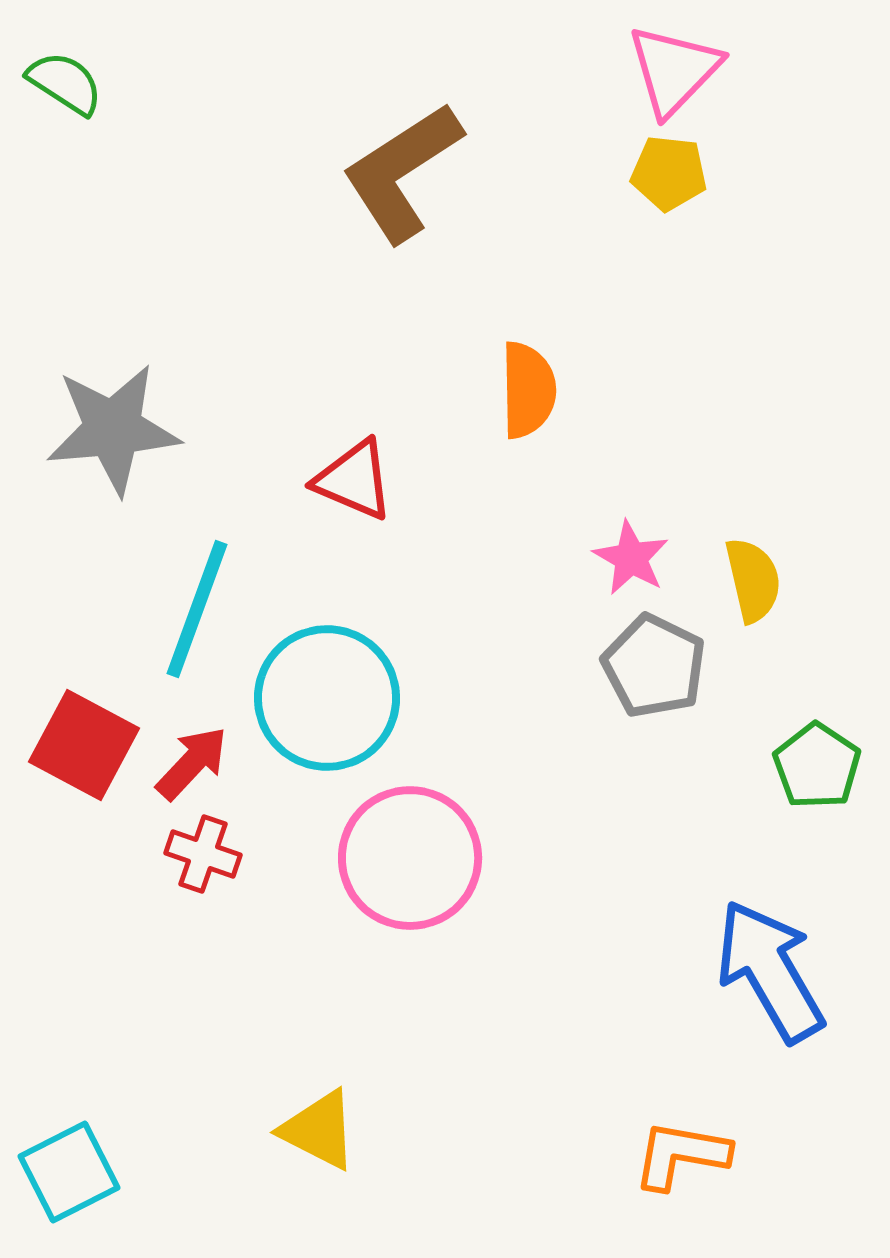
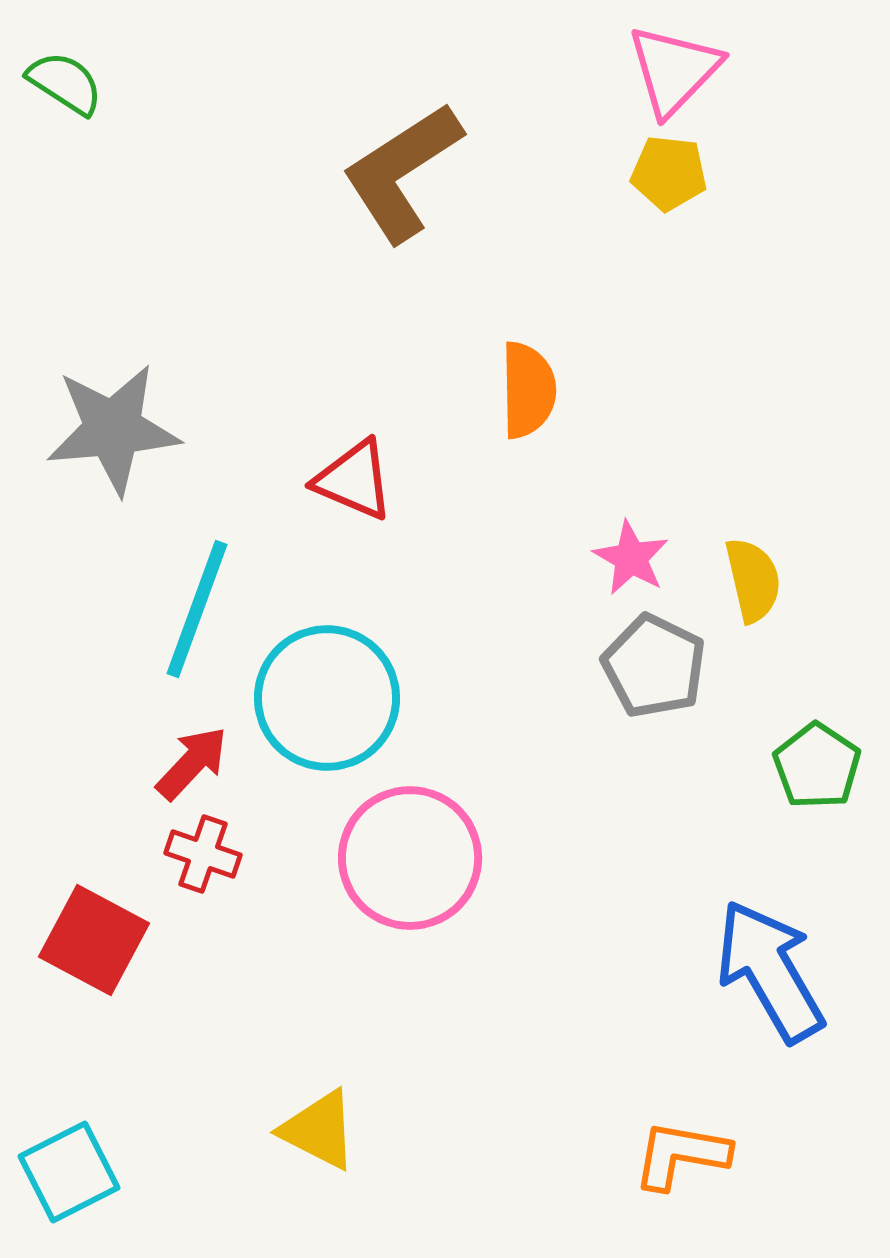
red square: moved 10 px right, 195 px down
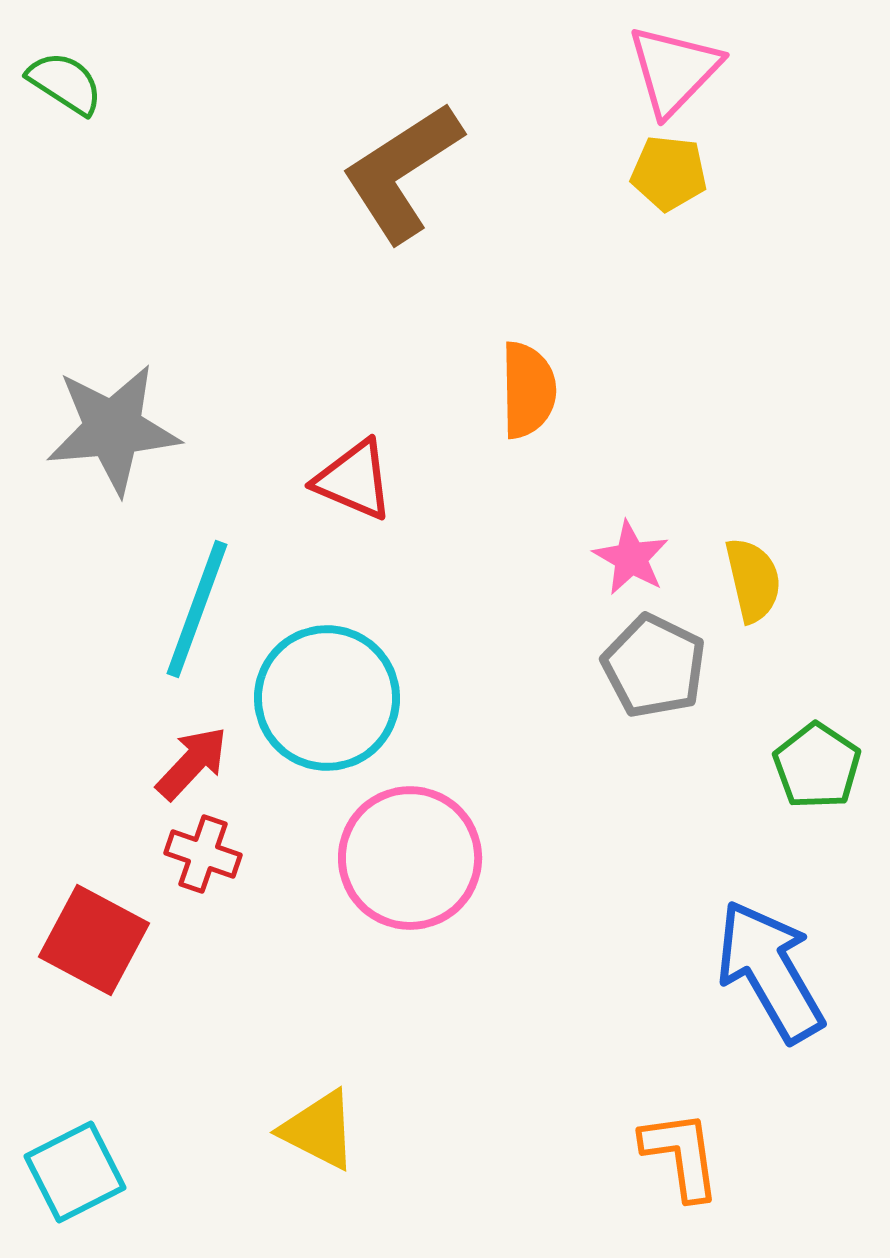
orange L-shape: rotated 72 degrees clockwise
cyan square: moved 6 px right
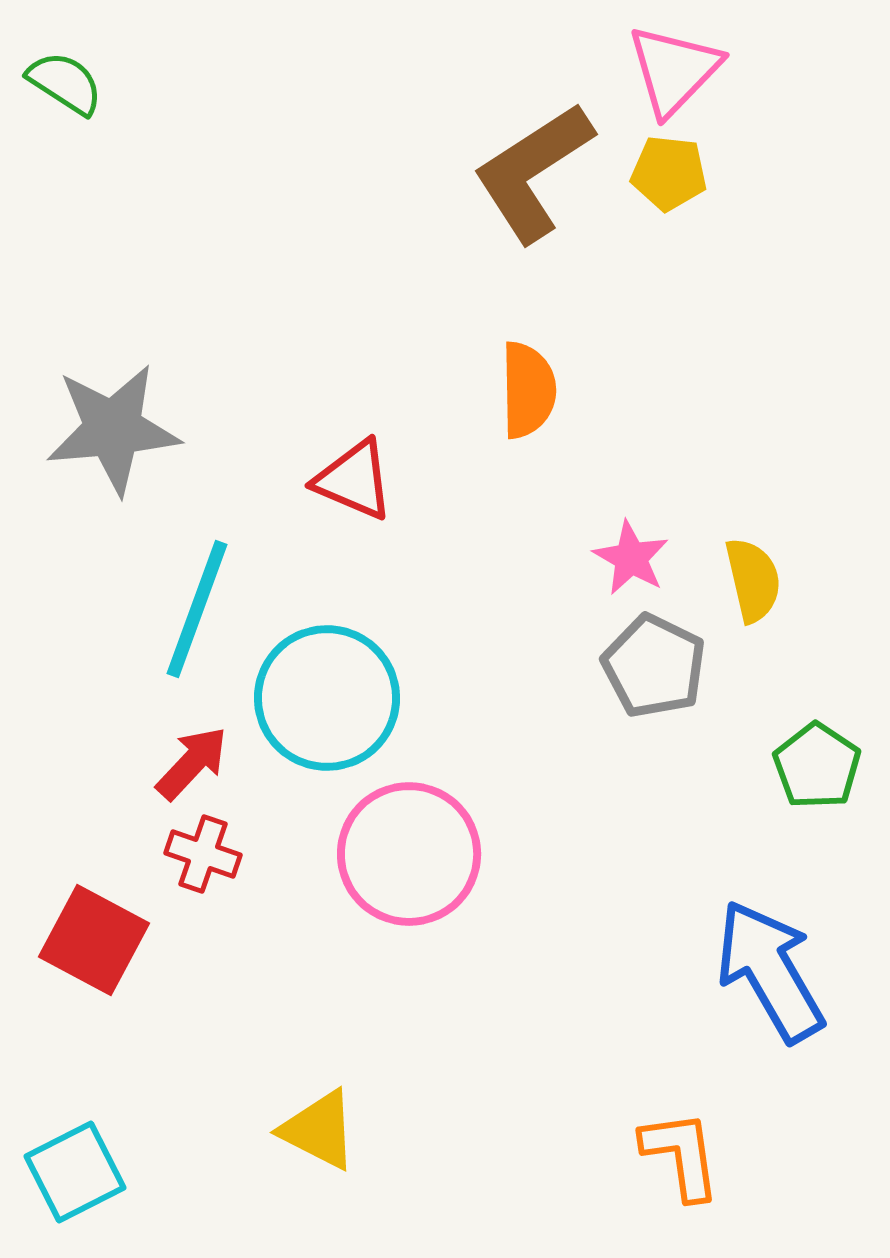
brown L-shape: moved 131 px right
pink circle: moved 1 px left, 4 px up
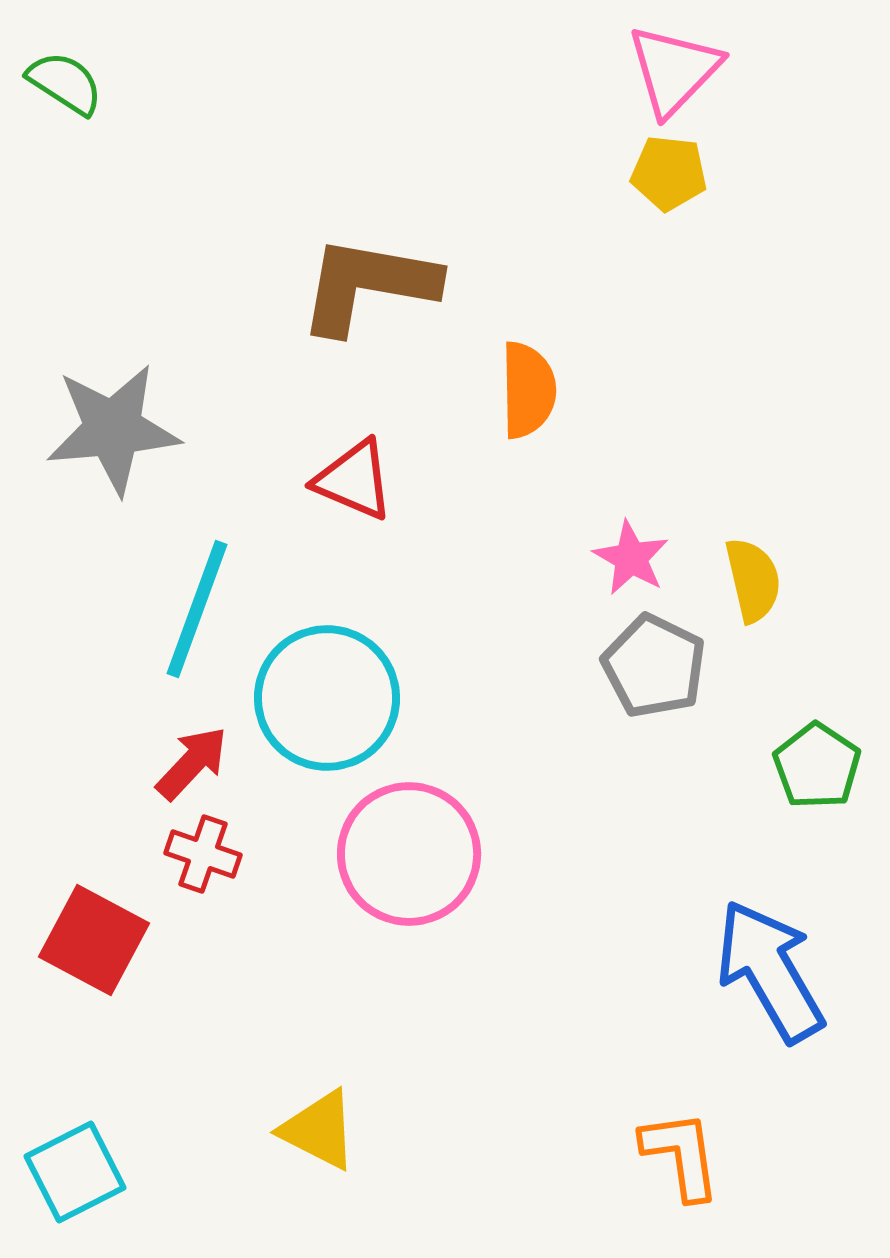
brown L-shape: moved 165 px left, 113 px down; rotated 43 degrees clockwise
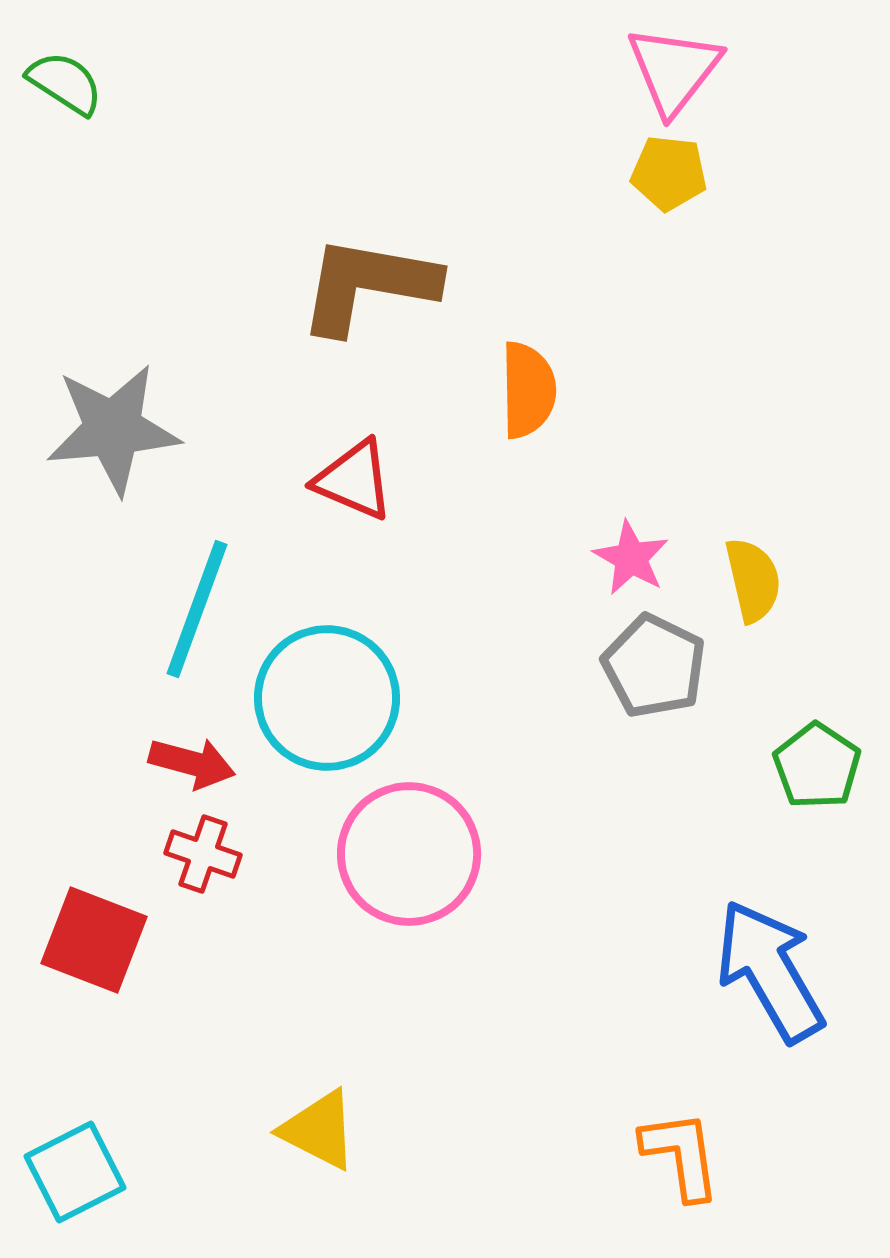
pink triangle: rotated 6 degrees counterclockwise
red arrow: rotated 62 degrees clockwise
red square: rotated 7 degrees counterclockwise
